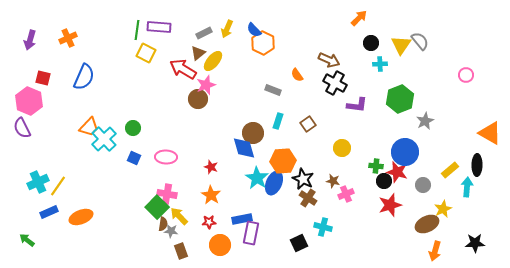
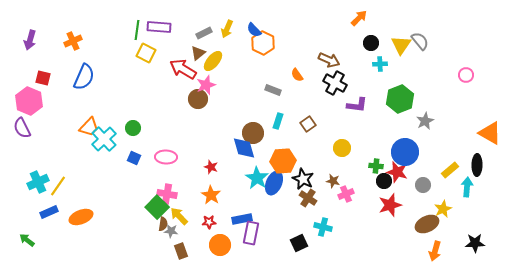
orange cross at (68, 38): moved 5 px right, 3 px down
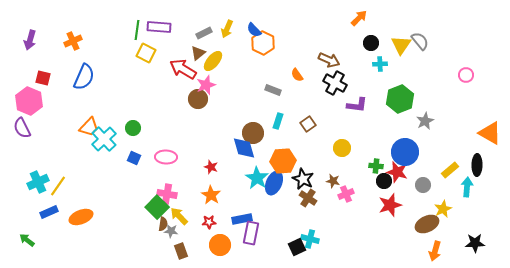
cyan cross at (323, 227): moved 13 px left, 12 px down
black square at (299, 243): moved 2 px left, 4 px down
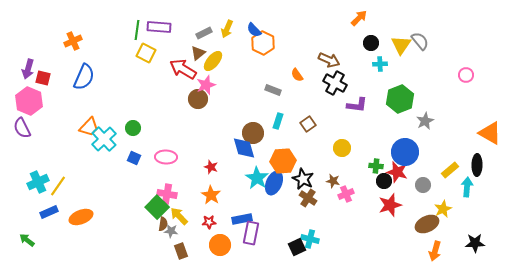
purple arrow at (30, 40): moved 2 px left, 29 px down
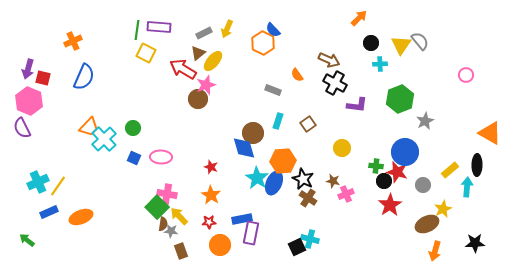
blue semicircle at (254, 30): moved 19 px right
pink ellipse at (166, 157): moved 5 px left
red star at (390, 205): rotated 15 degrees counterclockwise
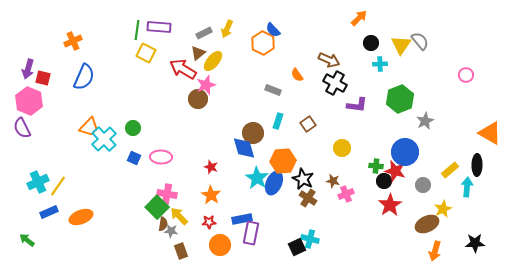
red star at (397, 172): moved 2 px left, 1 px up
